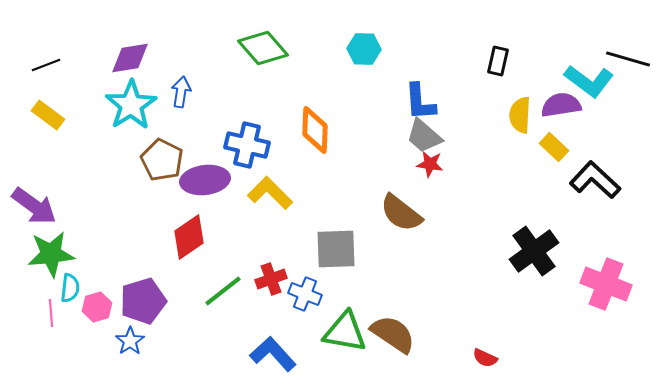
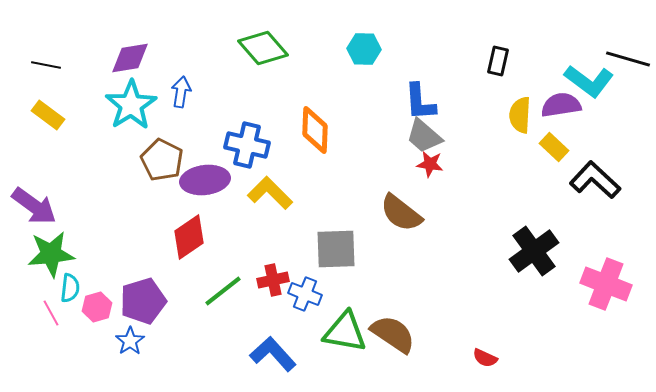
black line at (46, 65): rotated 32 degrees clockwise
red cross at (271, 279): moved 2 px right, 1 px down; rotated 8 degrees clockwise
pink line at (51, 313): rotated 24 degrees counterclockwise
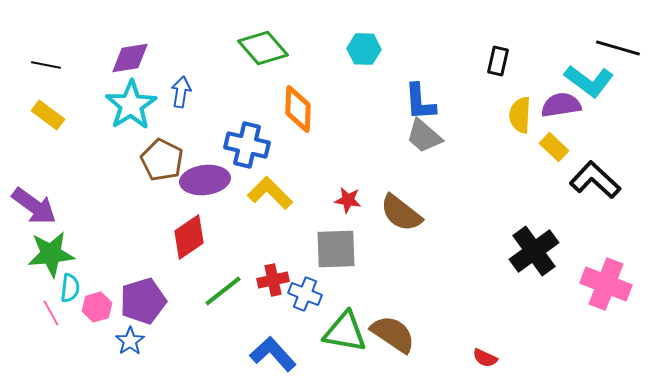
black line at (628, 59): moved 10 px left, 11 px up
orange diamond at (315, 130): moved 17 px left, 21 px up
red star at (430, 164): moved 82 px left, 36 px down
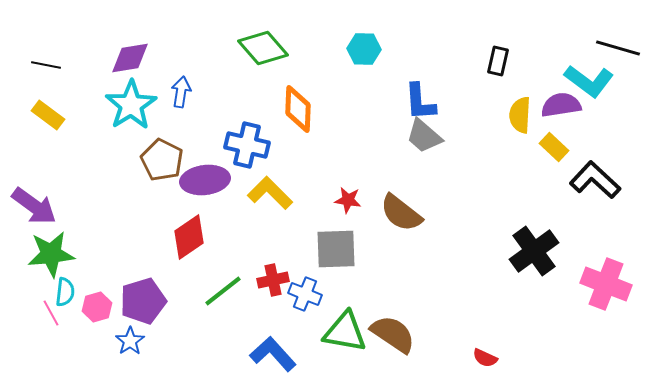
cyan semicircle at (70, 288): moved 5 px left, 4 px down
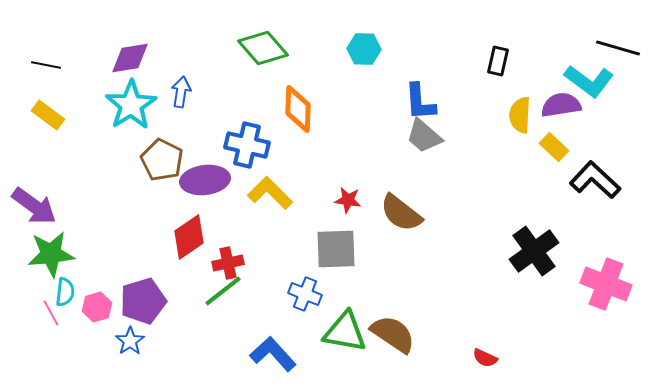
red cross at (273, 280): moved 45 px left, 17 px up
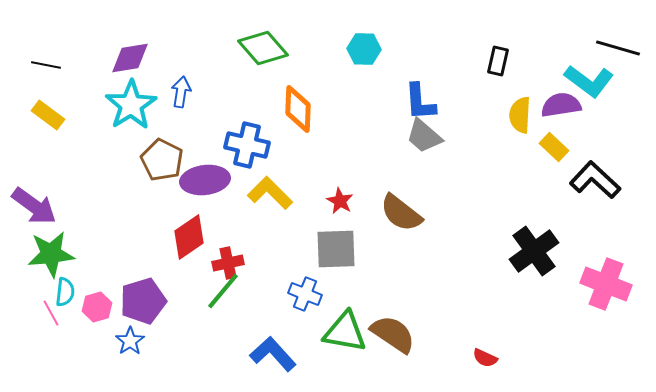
red star at (348, 200): moved 8 px left, 1 px down; rotated 20 degrees clockwise
green line at (223, 291): rotated 12 degrees counterclockwise
